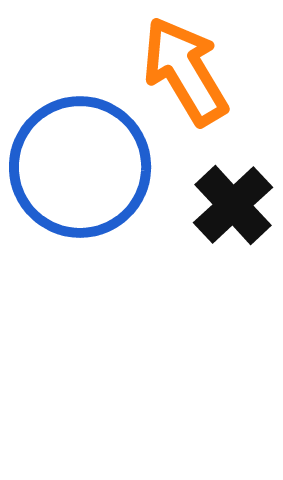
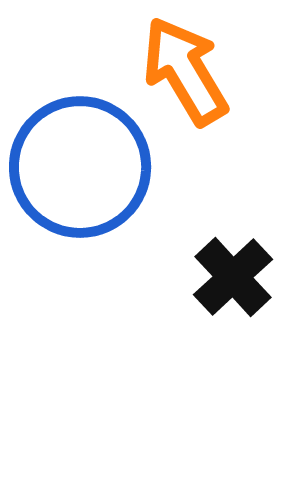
black cross: moved 72 px down
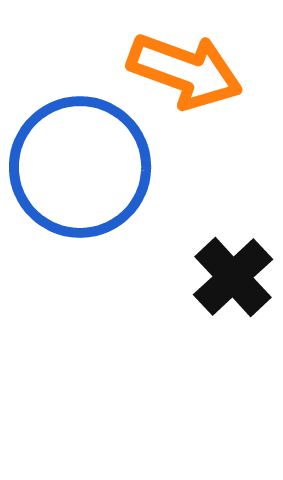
orange arrow: rotated 141 degrees clockwise
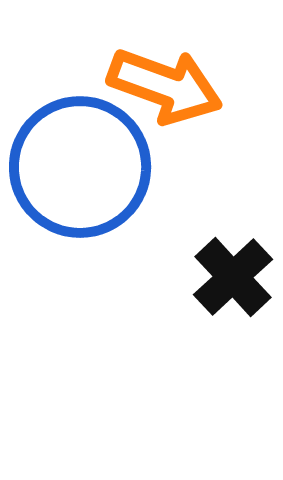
orange arrow: moved 20 px left, 15 px down
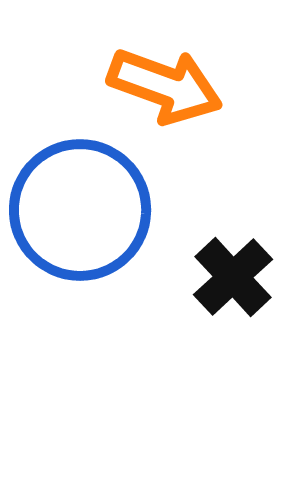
blue circle: moved 43 px down
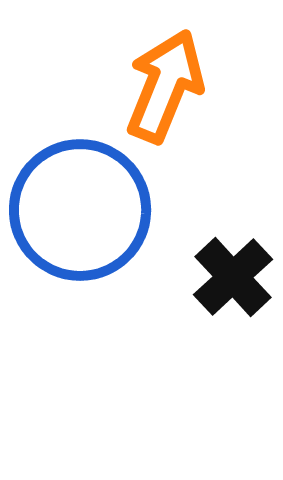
orange arrow: rotated 88 degrees counterclockwise
